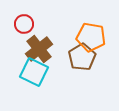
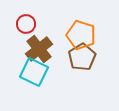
red circle: moved 2 px right
orange pentagon: moved 10 px left, 2 px up; rotated 8 degrees clockwise
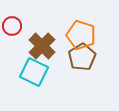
red circle: moved 14 px left, 2 px down
brown cross: moved 3 px right, 3 px up; rotated 8 degrees counterclockwise
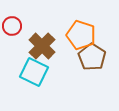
brown pentagon: moved 10 px right; rotated 8 degrees counterclockwise
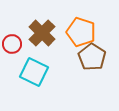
red circle: moved 18 px down
orange pentagon: moved 3 px up
brown cross: moved 13 px up
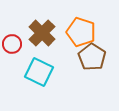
cyan square: moved 5 px right
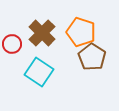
cyan square: rotated 8 degrees clockwise
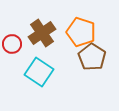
brown cross: rotated 12 degrees clockwise
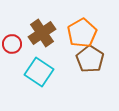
orange pentagon: moved 1 px right, 1 px down; rotated 24 degrees clockwise
brown pentagon: moved 2 px left, 2 px down
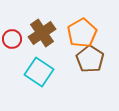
red circle: moved 5 px up
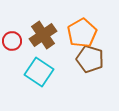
brown cross: moved 1 px right, 2 px down
red circle: moved 2 px down
brown pentagon: rotated 16 degrees counterclockwise
